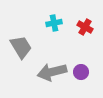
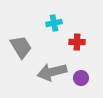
red cross: moved 8 px left, 15 px down; rotated 28 degrees counterclockwise
purple circle: moved 6 px down
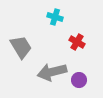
cyan cross: moved 1 px right, 6 px up; rotated 28 degrees clockwise
red cross: rotated 28 degrees clockwise
purple circle: moved 2 px left, 2 px down
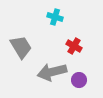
red cross: moved 3 px left, 4 px down
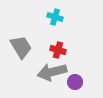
red cross: moved 16 px left, 4 px down; rotated 14 degrees counterclockwise
purple circle: moved 4 px left, 2 px down
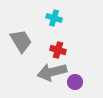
cyan cross: moved 1 px left, 1 px down
gray trapezoid: moved 6 px up
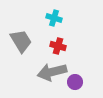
red cross: moved 4 px up
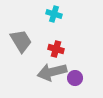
cyan cross: moved 4 px up
red cross: moved 2 px left, 3 px down
purple circle: moved 4 px up
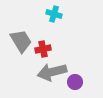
red cross: moved 13 px left; rotated 28 degrees counterclockwise
purple circle: moved 4 px down
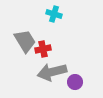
gray trapezoid: moved 4 px right
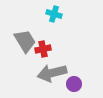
gray arrow: moved 1 px down
purple circle: moved 1 px left, 2 px down
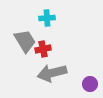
cyan cross: moved 7 px left, 4 px down; rotated 21 degrees counterclockwise
purple circle: moved 16 px right
